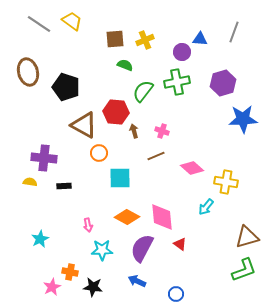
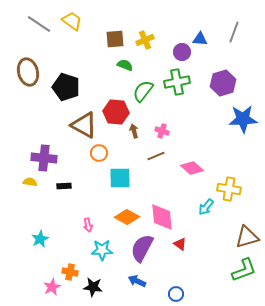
yellow cross at (226, 182): moved 3 px right, 7 px down
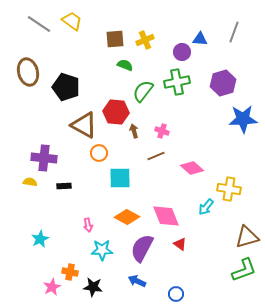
pink diamond at (162, 217): moved 4 px right, 1 px up; rotated 16 degrees counterclockwise
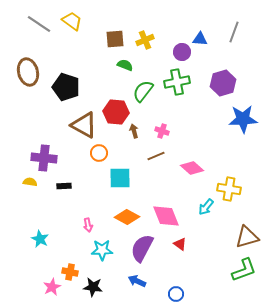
cyan star at (40, 239): rotated 18 degrees counterclockwise
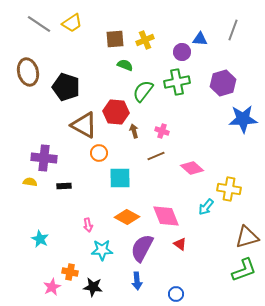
yellow trapezoid at (72, 21): moved 2 px down; rotated 110 degrees clockwise
gray line at (234, 32): moved 1 px left, 2 px up
blue arrow at (137, 281): rotated 120 degrees counterclockwise
